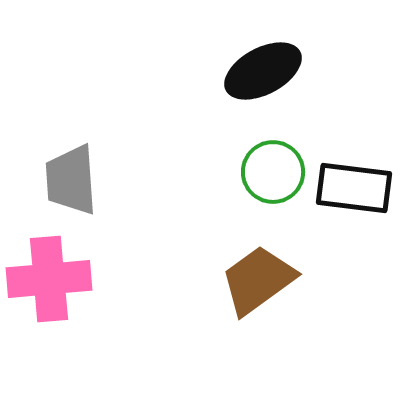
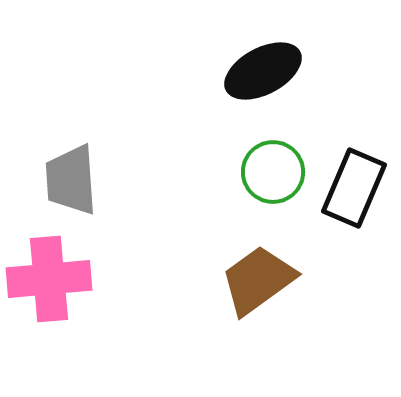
black rectangle: rotated 74 degrees counterclockwise
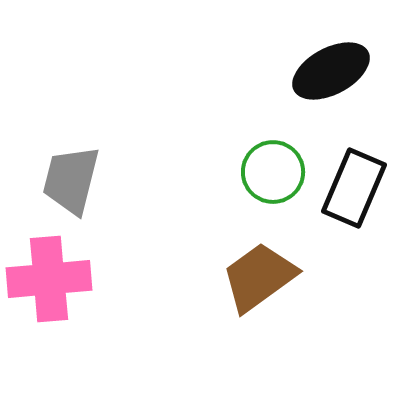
black ellipse: moved 68 px right
gray trapezoid: rotated 18 degrees clockwise
brown trapezoid: moved 1 px right, 3 px up
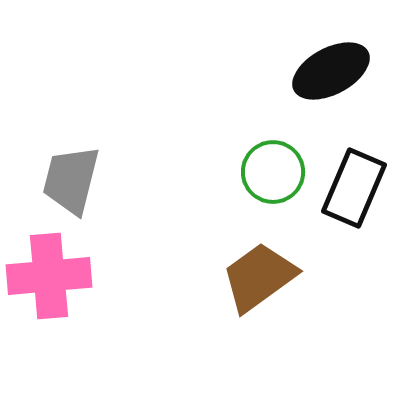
pink cross: moved 3 px up
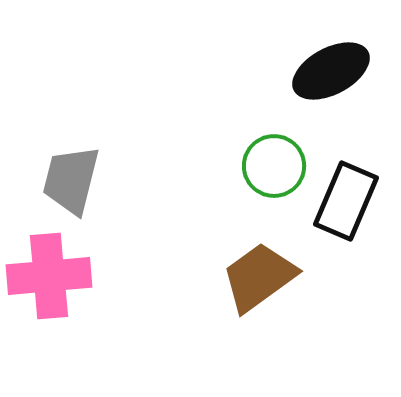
green circle: moved 1 px right, 6 px up
black rectangle: moved 8 px left, 13 px down
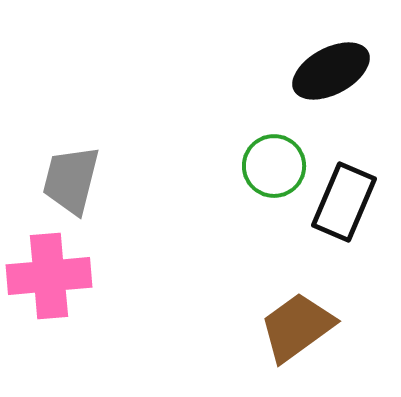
black rectangle: moved 2 px left, 1 px down
brown trapezoid: moved 38 px right, 50 px down
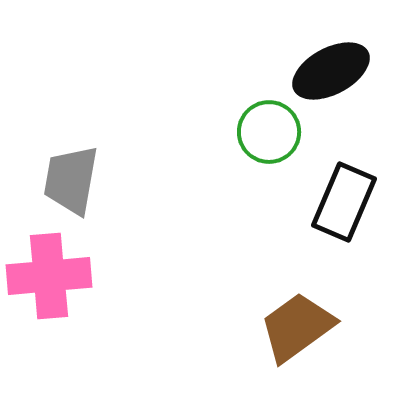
green circle: moved 5 px left, 34 px up
gray trapezoid: rotated 4 degrees counterclockwise
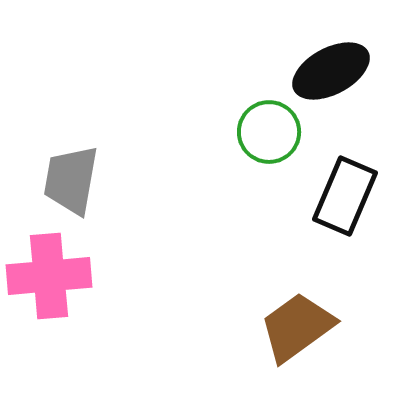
black rectangle: moved 1 px right, 6 px up
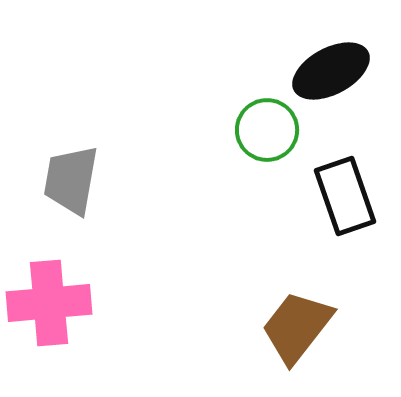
green circle: moved 2 px left, 2 px up
black rectangle: rotated 42 degrees counterclockwise
pink cross: moved 27 px down
brown trapezoid: rotated 16 degrees counterclockwise
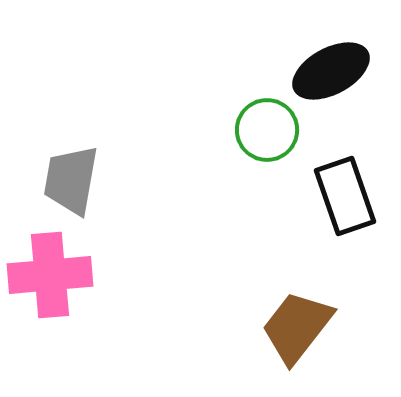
pink cross: moved 1 px right, 28 px up
